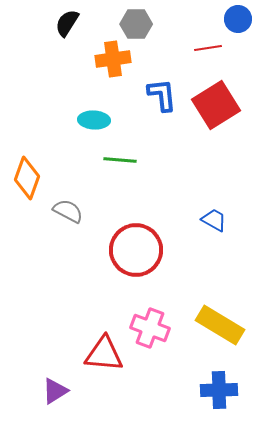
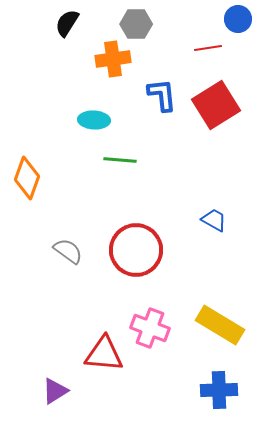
gray semicircle: moved 40 px down; rotated 8 degrees clockwise
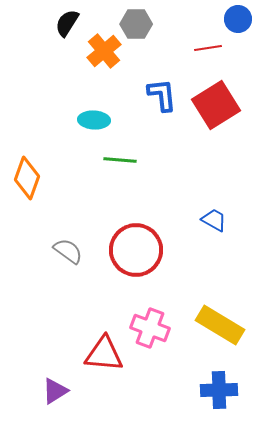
orange cross: moved 9 px left, 8 px up; rotated 32 degrees counterclockwise
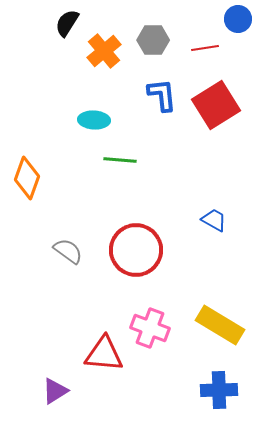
gray hexagon: moved 17 px right, 16 px down
red line: moved 3 px left
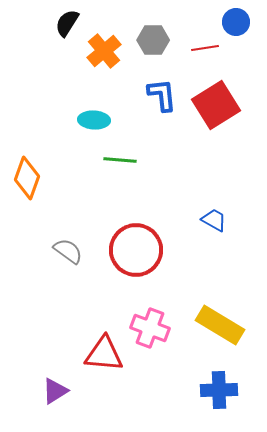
blue circle: moved 2 px left, 3 px down
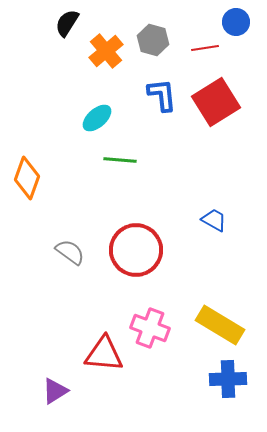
gray hexagon: rotated 16 degrees clockwise
orange cross: moved 2 px right
red square: moved 3 px up
cyan ellipse: moved 3 px right, 2 px up; rotated 44 degrees counterclockwise
gray semicircle: moved 2 px right, 1 px down
blue cross: moved 9 px right, 11 px up
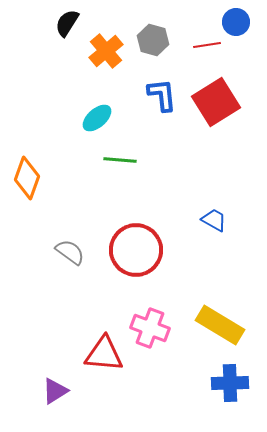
red line: moved 2 px right, 3 px up
blue cross: moved 2 px right, 4 px down
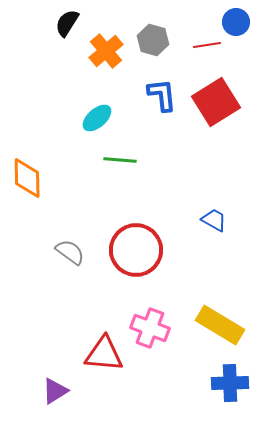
orange diamond: rotated 21 degrees counterclockwise
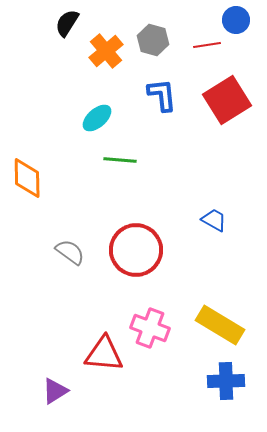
blue circle: moved 2 px up
red square: moved 11 px right, 2 px up
blue cross: moved 4 px left, 2 px up
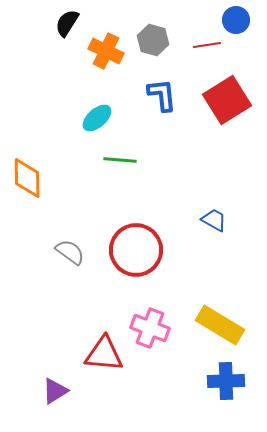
orange cross: rotated 24 degrees counterclockwise
